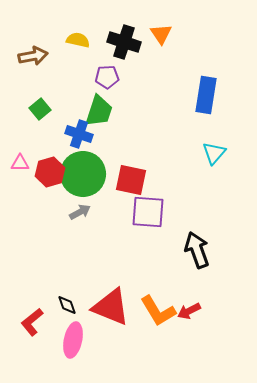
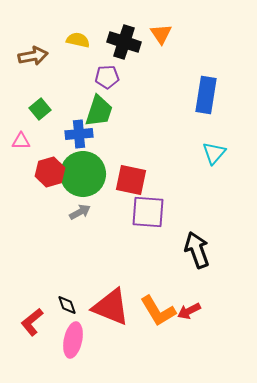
blue cross: rotated 24 degrees counterclockwise
pink triangle: moved 1 px right, 22 px up
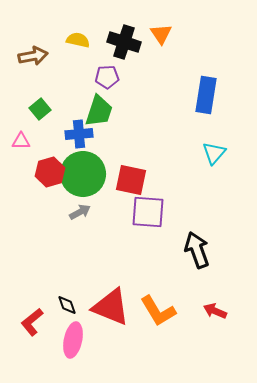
red arrow: moved 26 px right; rotated 50 degrees clockwise
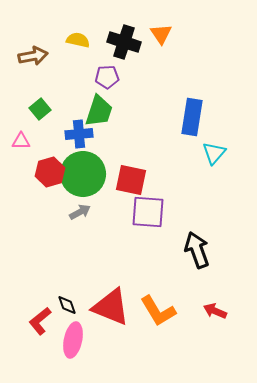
blue rectangle: moved 14 px left, 22 px down
red L-shape: moved 8 px right, 1 px up
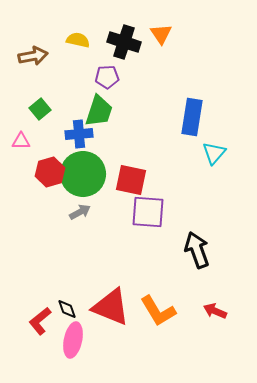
black diamond: moved 4 px down
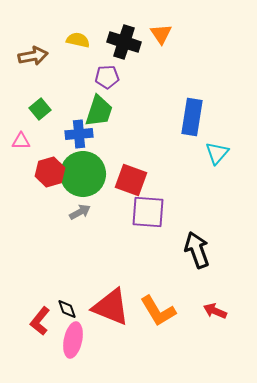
cyan triangle: moved 3 px right
red square: rotated 8 degrees clockwise
red L-shape: rotated 12 degrees counterclockwise
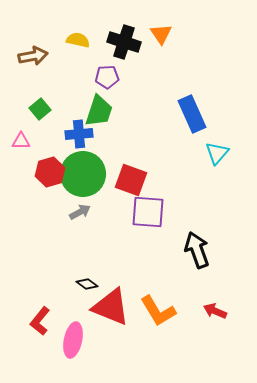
blue rectangle: moved 3 px up; rotated 33 degrees counterclockwise
black diamond: moved 20 px right, 25 px up; rotated 35 degrees counterclockwise
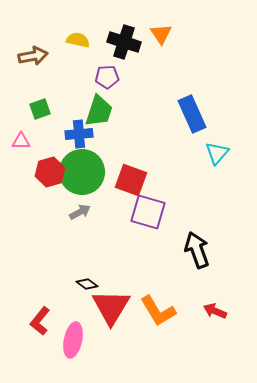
green square: rotated 20 degrees clockwise
green circle: moved 1 px left, 2 px up
purple square: rotated 12 degrees clockwise
red triangle: rotated 39 degrees clockwise
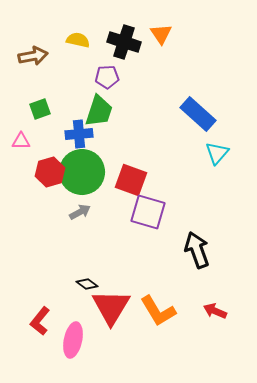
blue rectangle: moved 6 px right; rotated 24 degrees counterclockwise
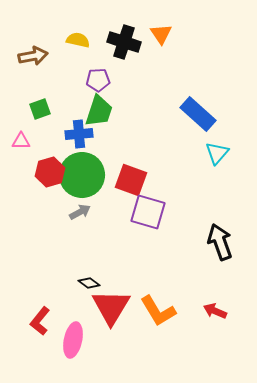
purple pentagon: moved 9 px left, 3 px down
green circle: moved 3 px down
black arrow: moved 23 px right, 8 px up
black diamond: moved 2 px right, 1 px up
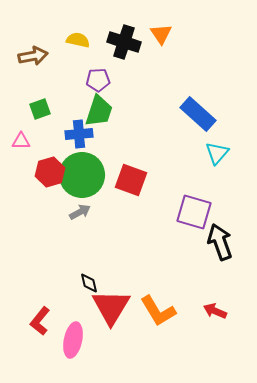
purple square: moved 46 px right
black diamond: rotated 40 degrees clockwise
